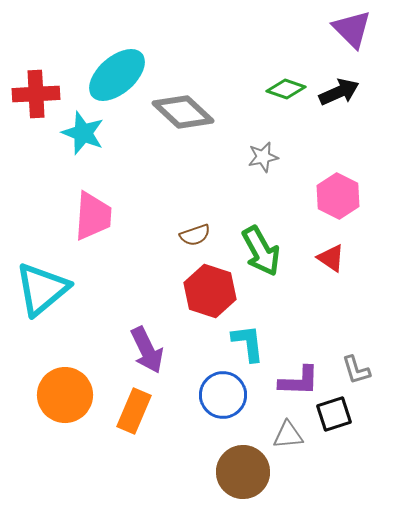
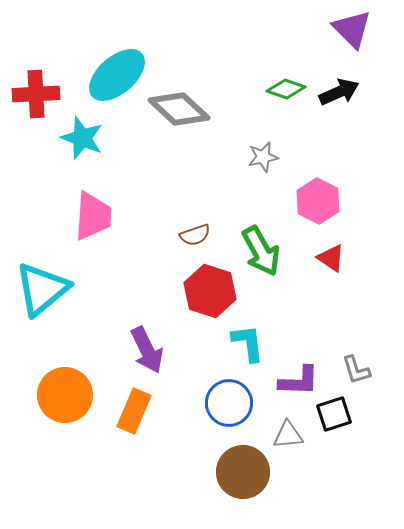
gray diamond: moved 4 px left, 3 px up
cyan star: moved 1 px left, 5 px down
pink hexagon: moved 20 px left, 5 px down
blue circle: moved 6 px right, 8 px down
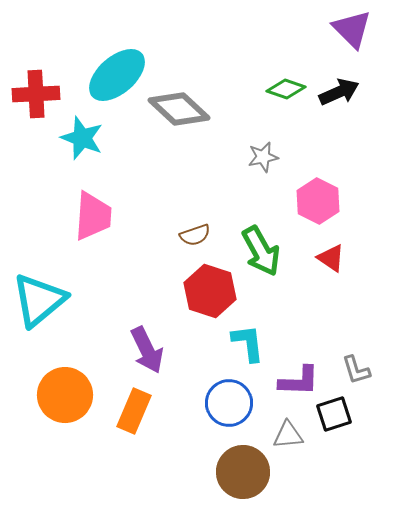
cyan triangle: moved 3 px left, 11 px down
